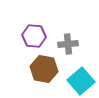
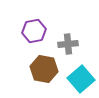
purple hexagon: moved 5 px up; rotated 15 degrees counterclockwise
cyan square: moved 2 px up
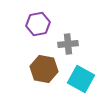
purple hexagon: moved 4 px right, 7 px up
cyan square: rotated 20 degrees counterclockwise
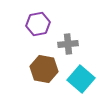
cyan square: rotated 12 degrees clockwise
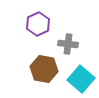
purple hexagon: rotated 15 degrees counterclockwise
gray cross: rotated 12 degrees clockwise
